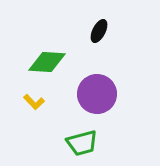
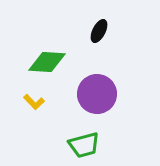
green trapezoid: moved 2 px right, 2 px down
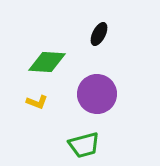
black ellipse: moved 3 px down
yellow L-shape: moved 3 px right; rotated 25 degrees counterclockwise
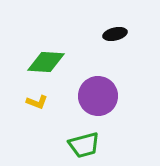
black ellipse: moved 16 px right; rotated 50 degrees clockwise
green diamond: moved 1 px left
purple circle: moved 1 px right, 2 px down
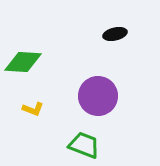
green diamond: moved 23 px left
yellow L-shape: moved 4 px left, 7 px down
green trapezoid: rotated 144 degrees counterclockwise
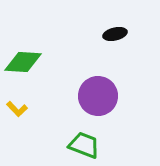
yellow L-shape: moved 16 px left; rotated 25 degrees clockwise
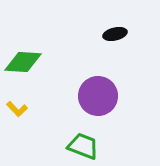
green trapezoid: moved 1 px left, 1 px down
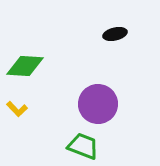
green diamond: moved 2 px right, 4 px down
purple circle: moved 8 px down
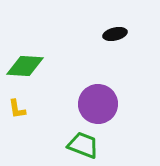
yellow L-shape: rotated 35 degrees clockwise
green trapezoid: moved 1 px up
